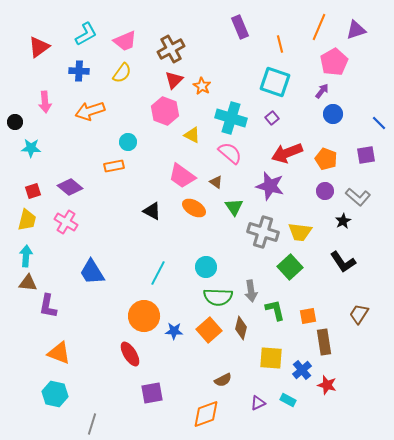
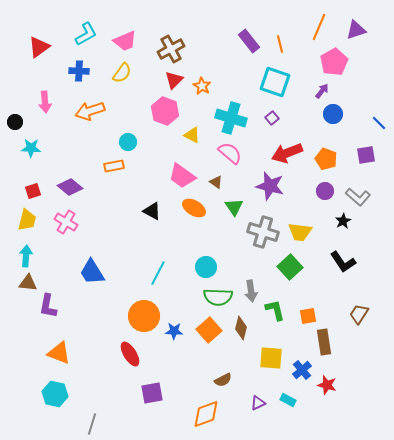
purple rectangle at (240, 27): moved 9 px right, 14 px down; rotated 15 degrees counterclockwise
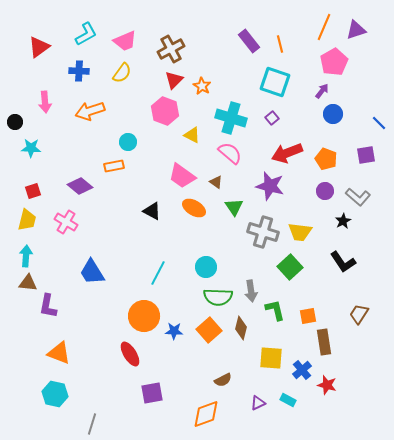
orange line at (319, 27): moved 5 px right
purple diamond at (70, 187): moved 10 px right, 1 px up
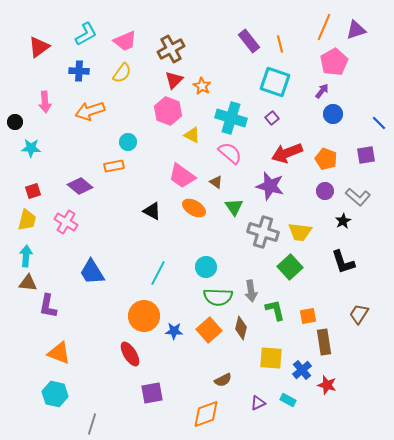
pink hexagon at (165, 111): moved 3 px right
black L-shape at (343, 262): rotated 16 degrees clockwise
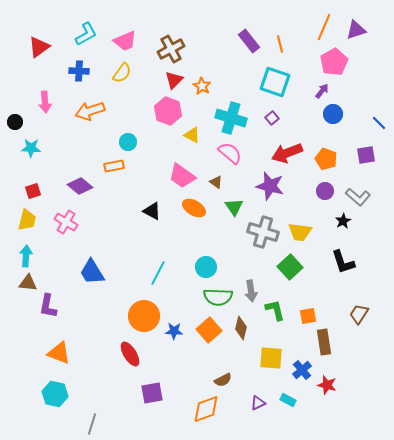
orange diamond at (206, 414): moved 5 px up
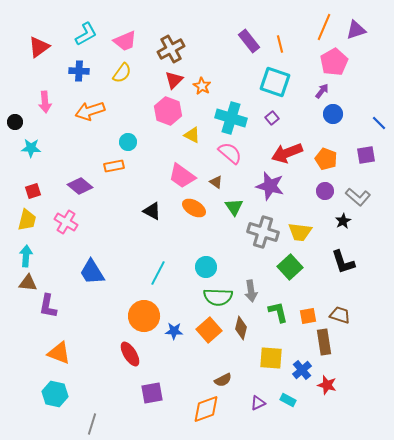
green L-shape at (275, 310): moved 3 px right, 2 px down
brown trapezoid at (359, 314): moved 19 px left, 1 px down; rotated 75 degrees clockwise
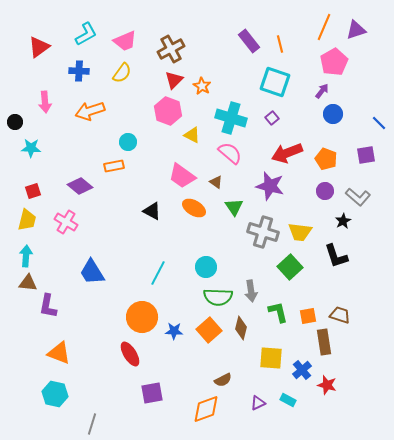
black L-shape at (343, 262): moved 7 px left, 6 px up
orange circle at (144, 316): moved 2 px left, 1 px down
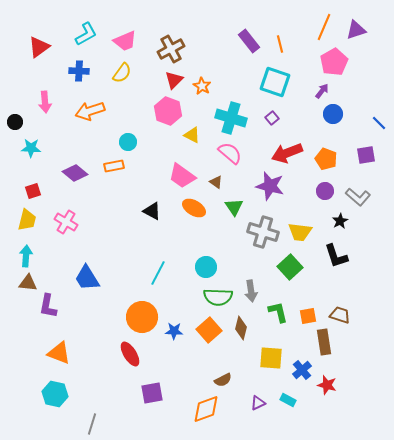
purple diamond at (80, 186): moved 5 px left, 13 px up
black star at (343, 221): moved 3 px left
blue trapezoid at (92, 272): moved 5 px left, 6 px down
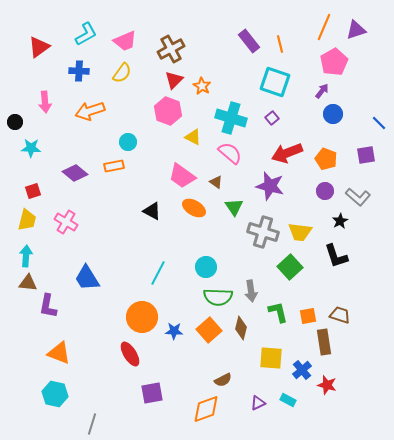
yellow triangle at (192, 135): moved 1 px right, 2 px down
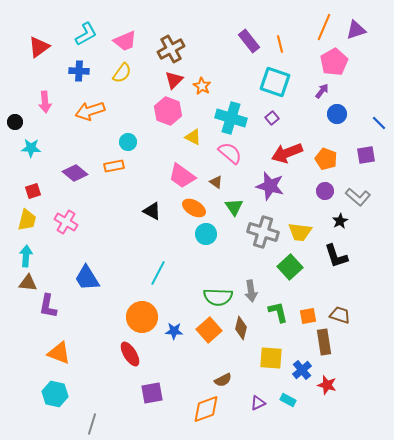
blue circle at (333, 114): moved 4 px right
cyan circle at (206, 267): moved 33 px up
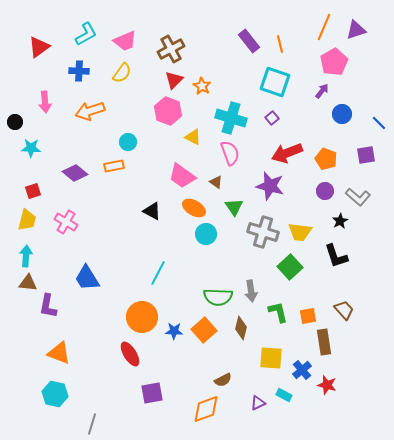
blue circle at (337, 114): moved 5 px right
pink semicircle at (230, 153): rotated 30 degrees clockwise
brown trapezoid at (340, 315): moved 4 px right, 5 px up; rotated 30 degrees clockwise
orange square at (209, 330): moved 5 px left
cyan rectangle at (288, 400): moved 4 px left, 5 px up
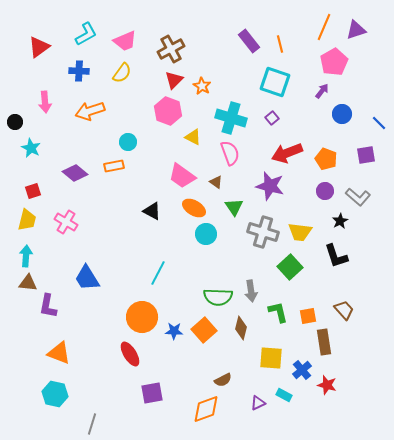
cyan star at (31, 148): rotated 24 degrees clockwise
